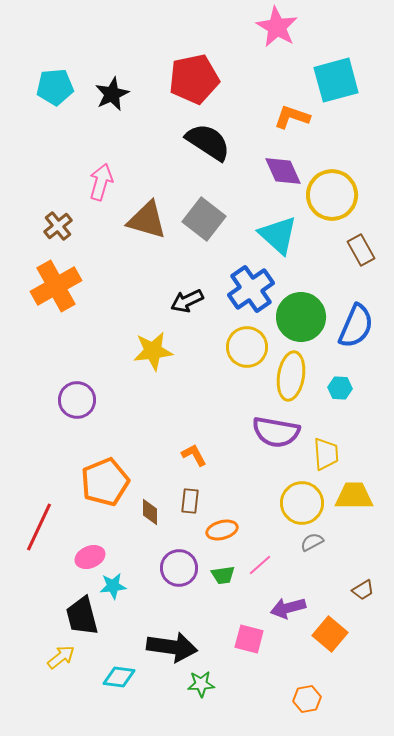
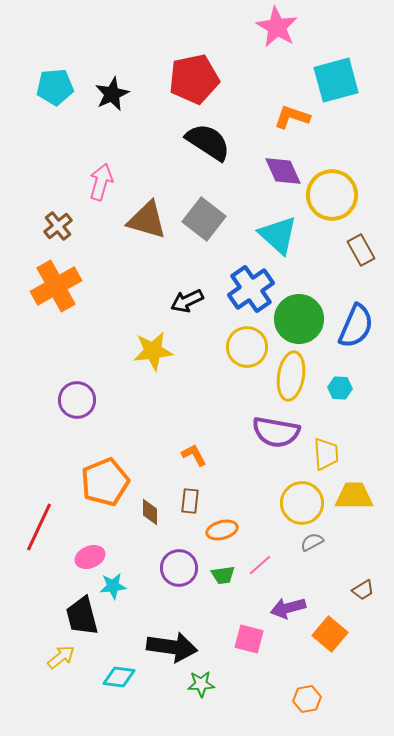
green circle at (301, 317): moved 2 px left, 2 px down
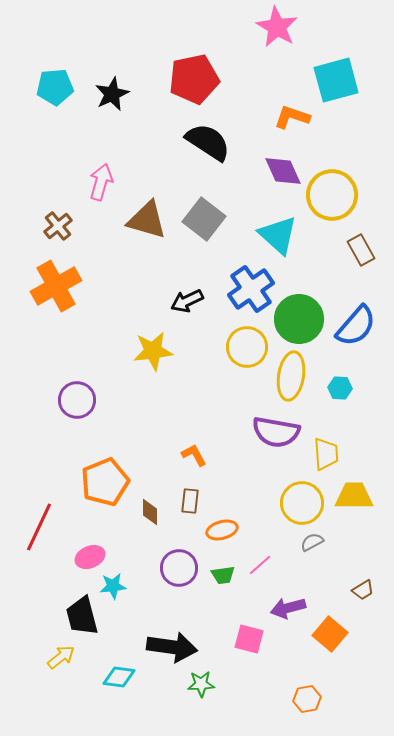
blue semicircle at (356, 326): rotated 18 degrees clockwise
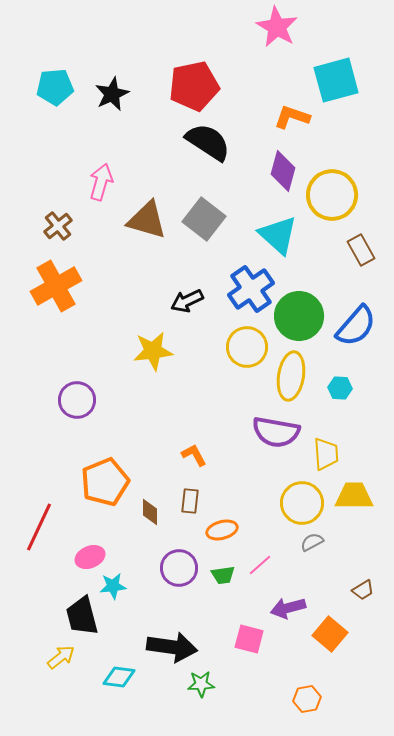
red pentagon at (194, 79): moved 7 px down
purple diamond at (283, 171): rotated 39 degrees clockwise
green circle at (299, 319): moved 3 px up
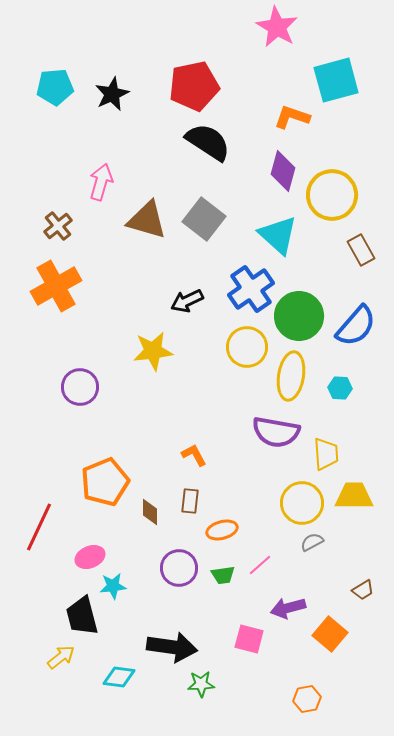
purple circle at (77, 400): moved 3 px right, 13 px up
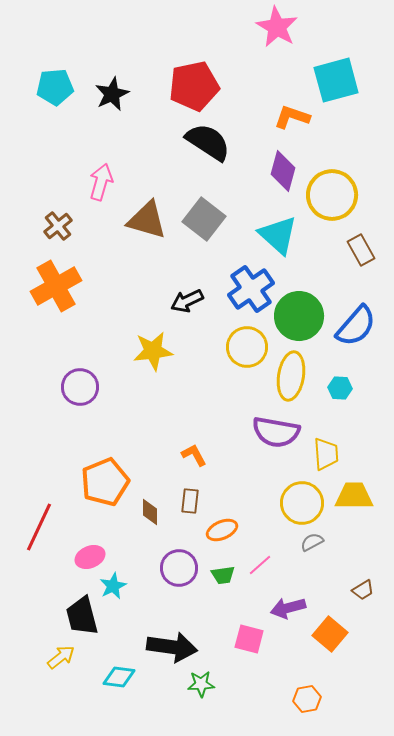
orange ellipse at (222, 530): rotated 8 degrees counterclockwise
cyan star at (113, 586): rotated 20 degrees counterclockwise
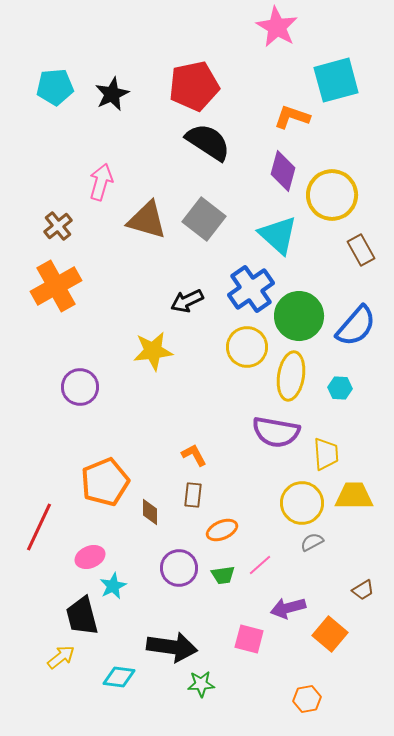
brown rectangle at (190, 501): moved 3 px right, 6 px up
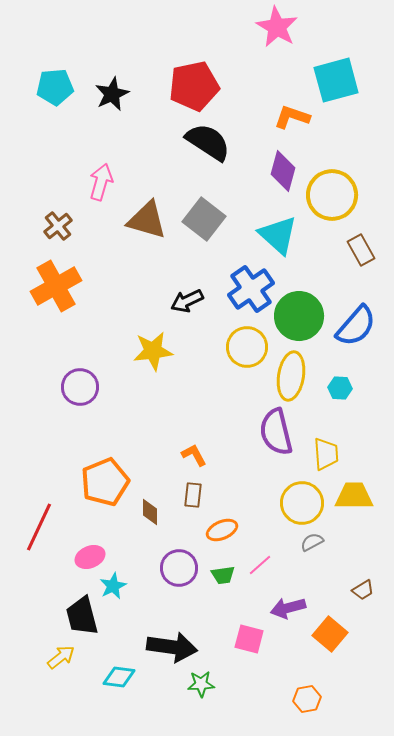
purple semicircle at (276, 432): rotated 66 degrees clockwise
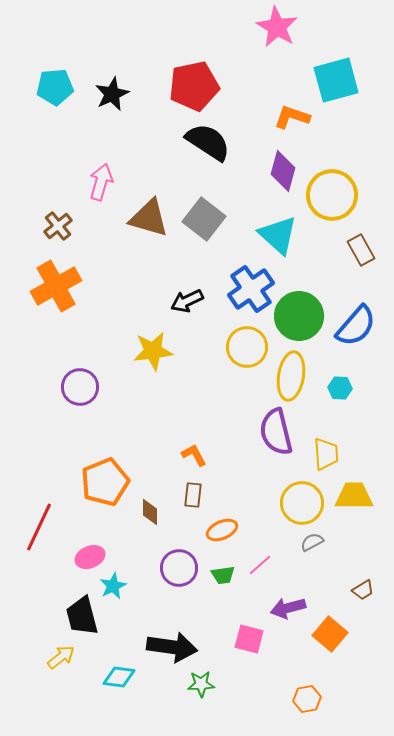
brown triangle at (147, 220): moved 2 px right, 2 px up
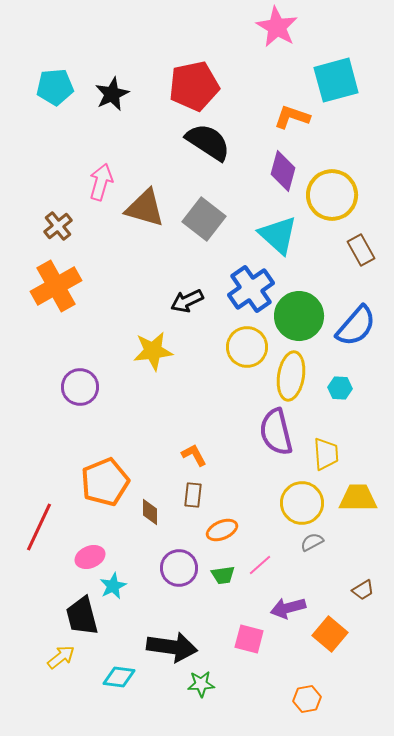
brown triangle at (149, 218): moved 4 px left, 10 px up
yellow trapezoid at (354, 496): moved 4 px right, 2 px down
